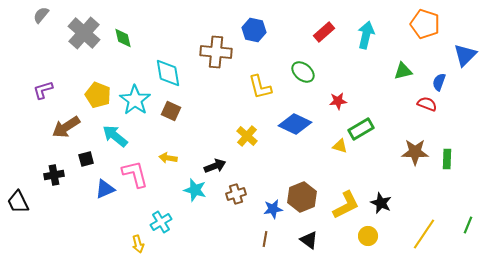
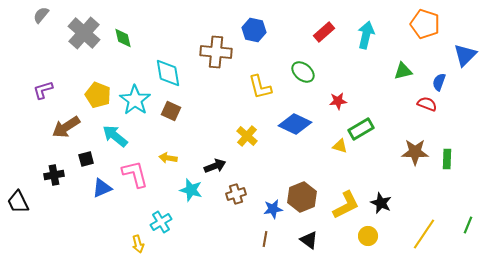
blue triangle at (105, 189): moved 3 px left, 1 px up
cyan star at (195, 190): moved 4 px left
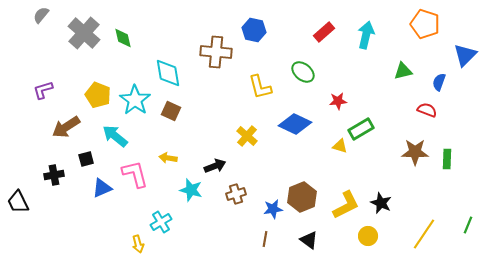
red semicircle at (427, 104): moved 6 px down
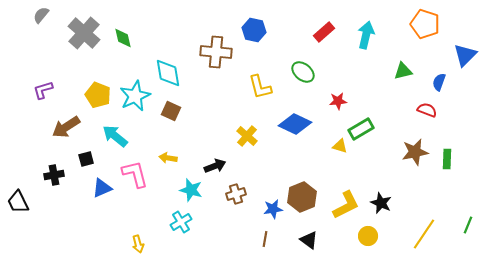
cyan star at (135, 100): moved 4 px up; rotated 12 degrees clockwise
brown star at (415, 152): rotated 12 degrees counterclockwise
cyan cross at (161, 222): moved 20 px right
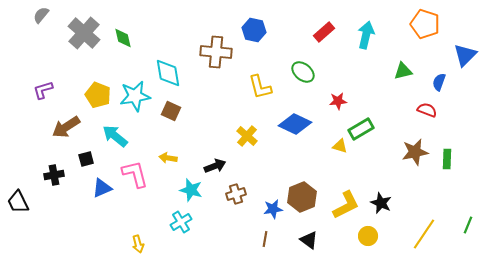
cyan star at (135, 96): rotated 16 degrees clockwise
